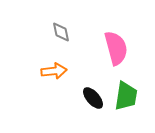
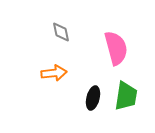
orange arrow: moved 2 px down
black ellipse: rotated 55 degrees clockwise
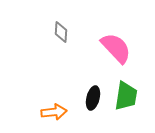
gray diamond: rotated 15 degrees clockwise
pink semicircle: rotated 28 degrees counterclockwise
orange arrow: moved 39 px down
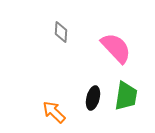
orange arrow: rotated 130 degrees counterclockwise
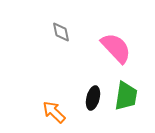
gray diamond: rotated 15 degrees counterclockwise
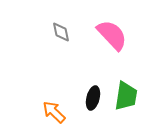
pink semicircle: moved 4 px left, 13 px up
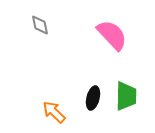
gray diamond: moved 21 px left, 7 px up
green trapezoid: rotated 8 degrees counterclockwise
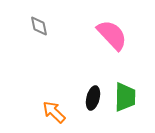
gray diamond: moved 1 px left, 1 px down
green trapezoid: moved 1 px left, 1 px down
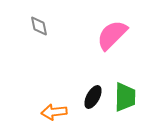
pink semicircle: rotated 92 degrees counterclockwise
black ellipse: moved 1 px up; rotated 15 degrees clockwise
orange arrow: rotated 50 degrees counterclockwise
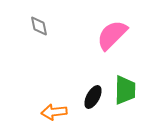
green trapezoid: moved 7 px up
